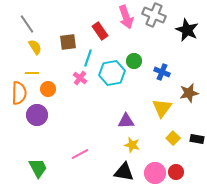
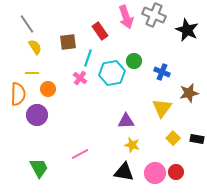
orange semicircle: moved 1 px left, 1 px down
green trapezoid: moved 1 px right
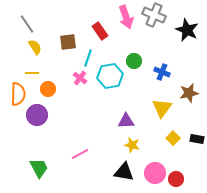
cyan hexagon: moved 2 px left, 3 px down
red circle: moved 7 px down
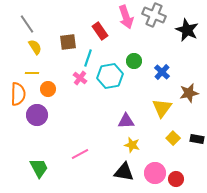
blue cross: rotated 21 degrees clockwise
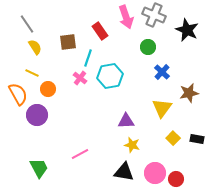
green circle: moved 14 px right, 14 px up
yellow line: rotated 24 degrees clockwise
orange semicircle: rotated 30 degrees counterclockwise
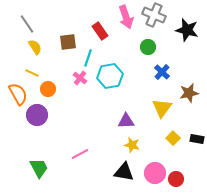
black star: rotated 10 degrees counterclockwise
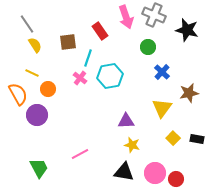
yellow semicircle: moved 2 px up
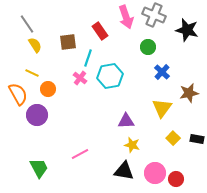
black triangle: moved 1 px up
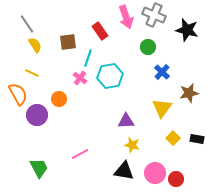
orange circle: moved 11 px right, 10 px down
